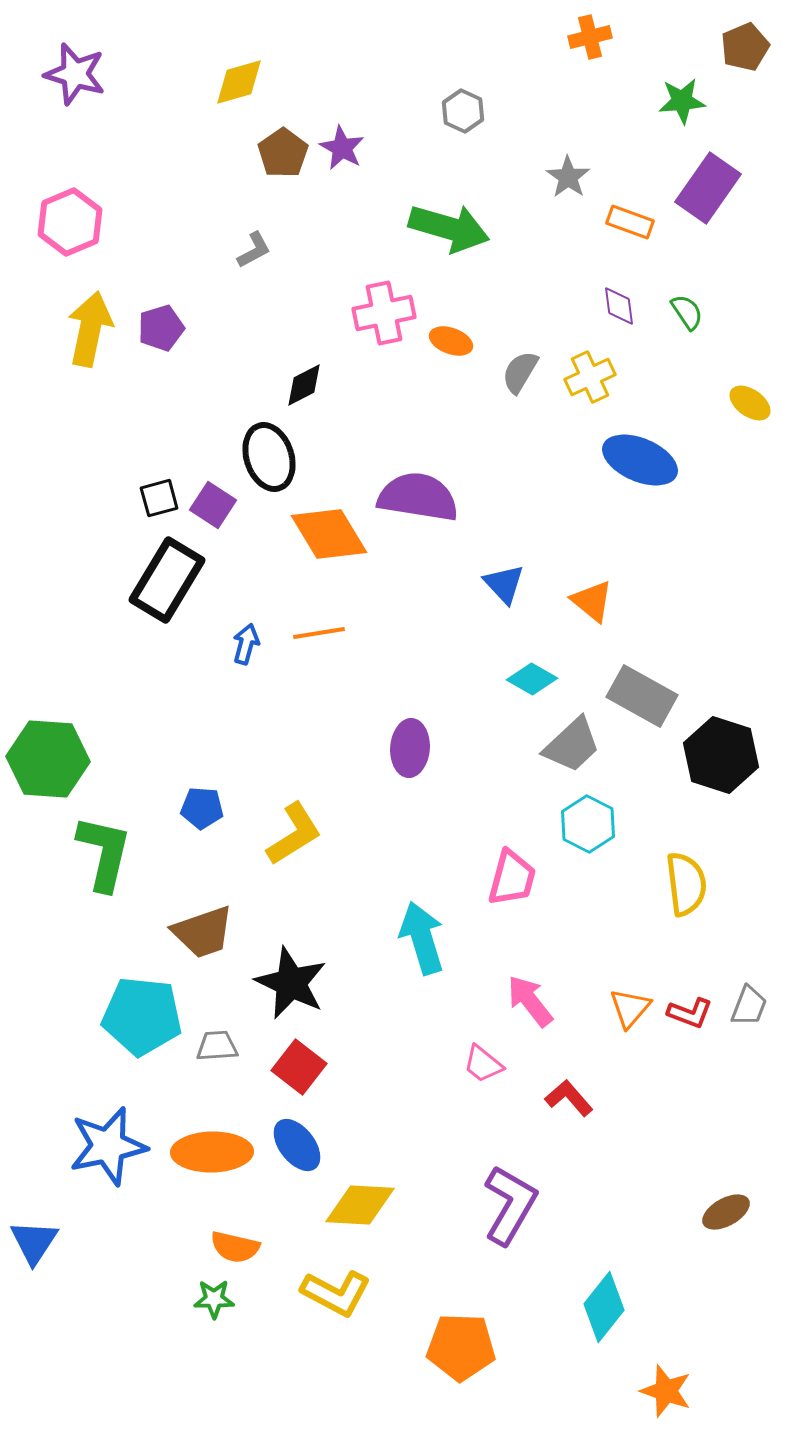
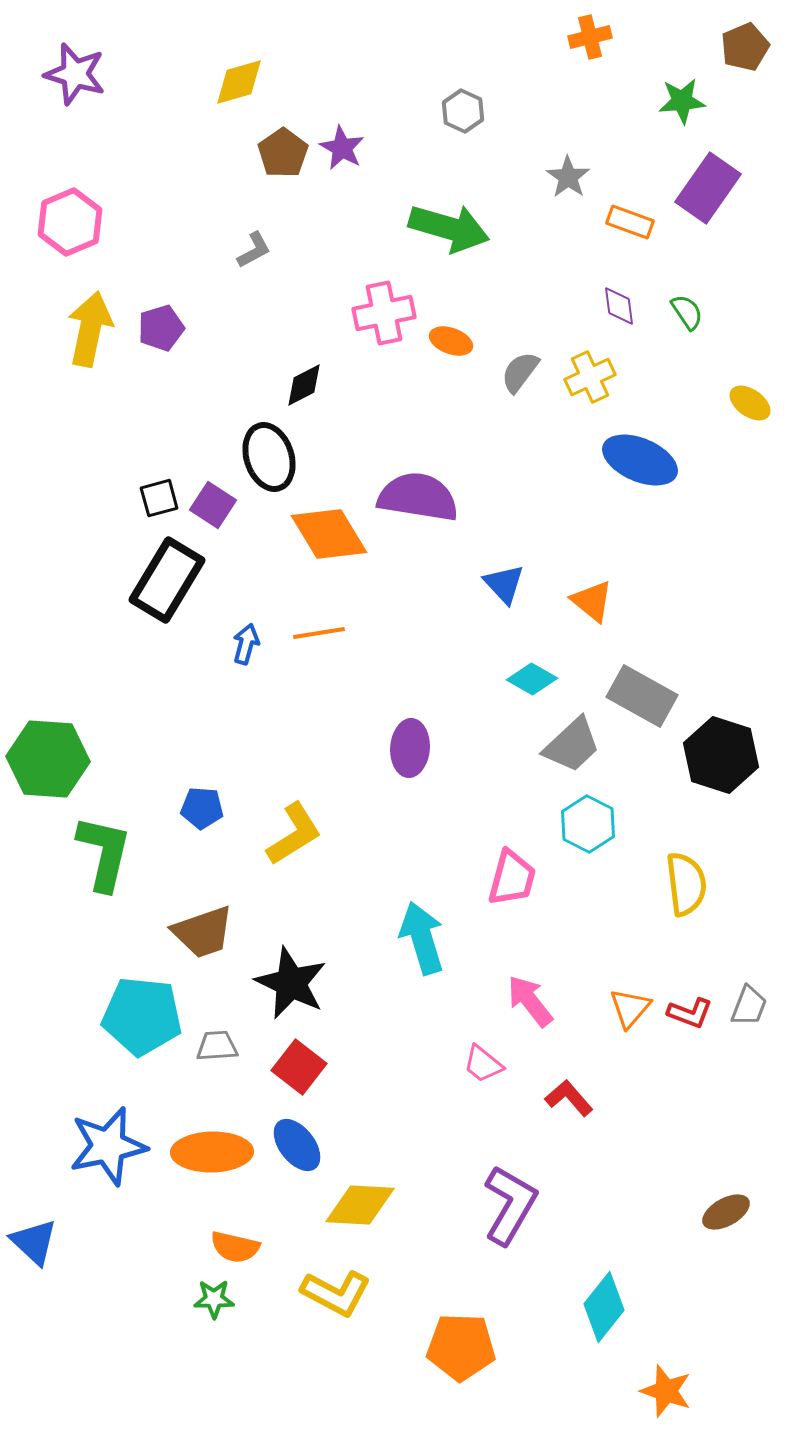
gray semicircle at (520, 372): rotated 6 degrees clockwise
blue triangle at (34, 1242): rotated 20 degrees counterclockwise
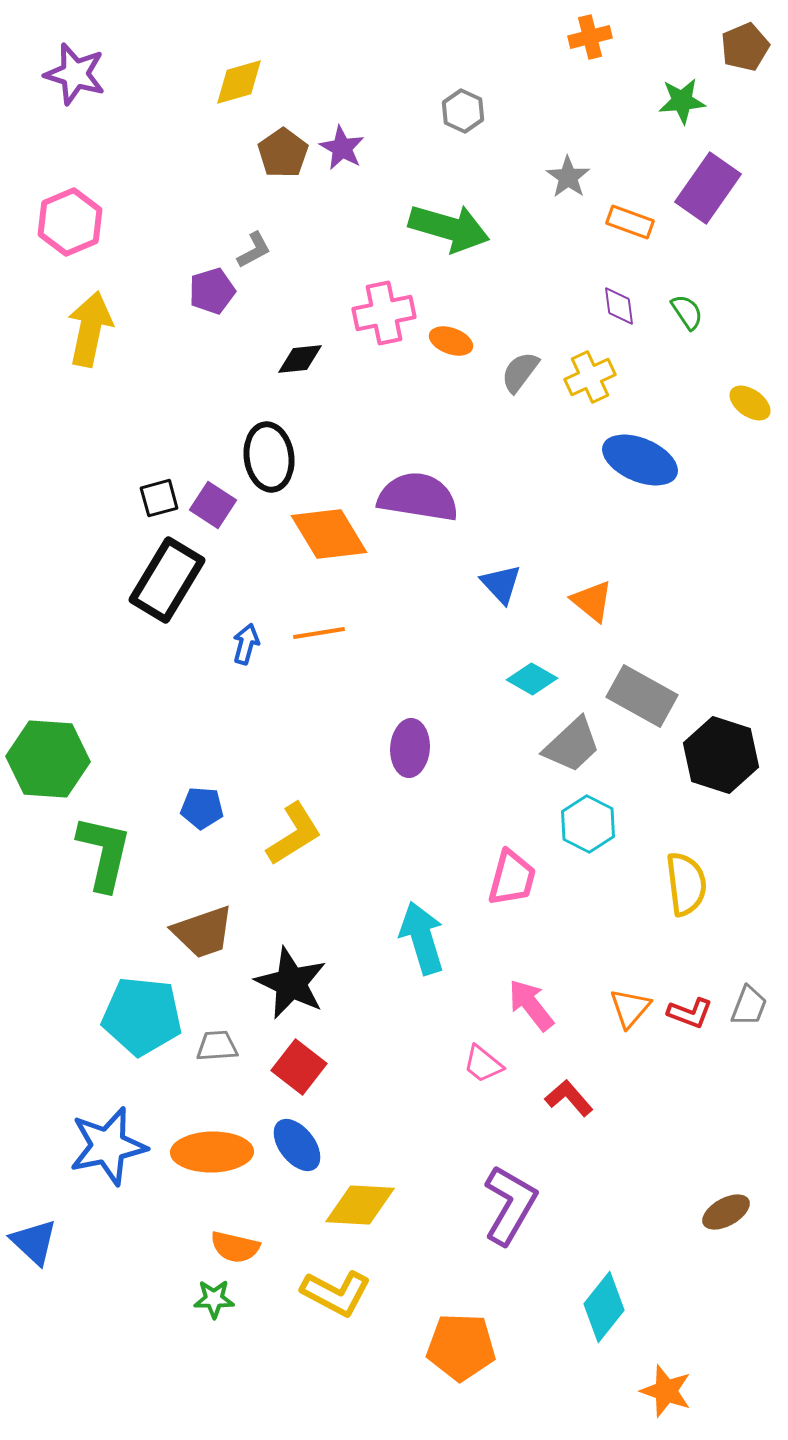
purple pentagon at (161, 328): moved 51 px right, 37 px up
black diamond at (304, 385): moved 4 px left, 26 px up; rotated 21 degrees clockwise
black ellipse at (269, 457): rotated 10 degrees clockwise
blue triangle at (504, 584): moved 3 px left
pink arrow at (530, 1001): moved 1 px right, 4 px down
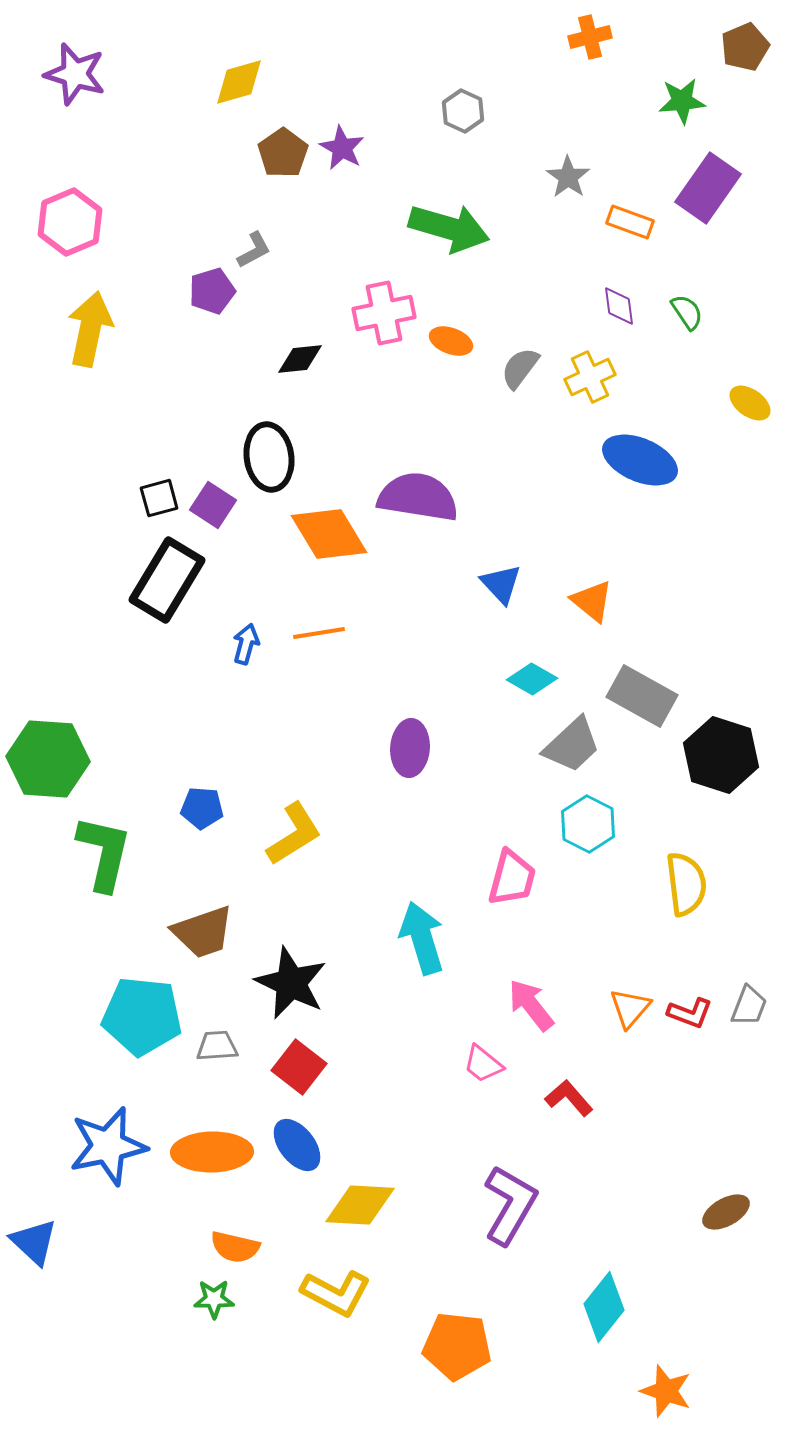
gray semicircle at (520, 372): moved 4 px up
orange pentagon at (461, 1347): moved 4 px left, 1 px up; rotated 4 degrees clockwise
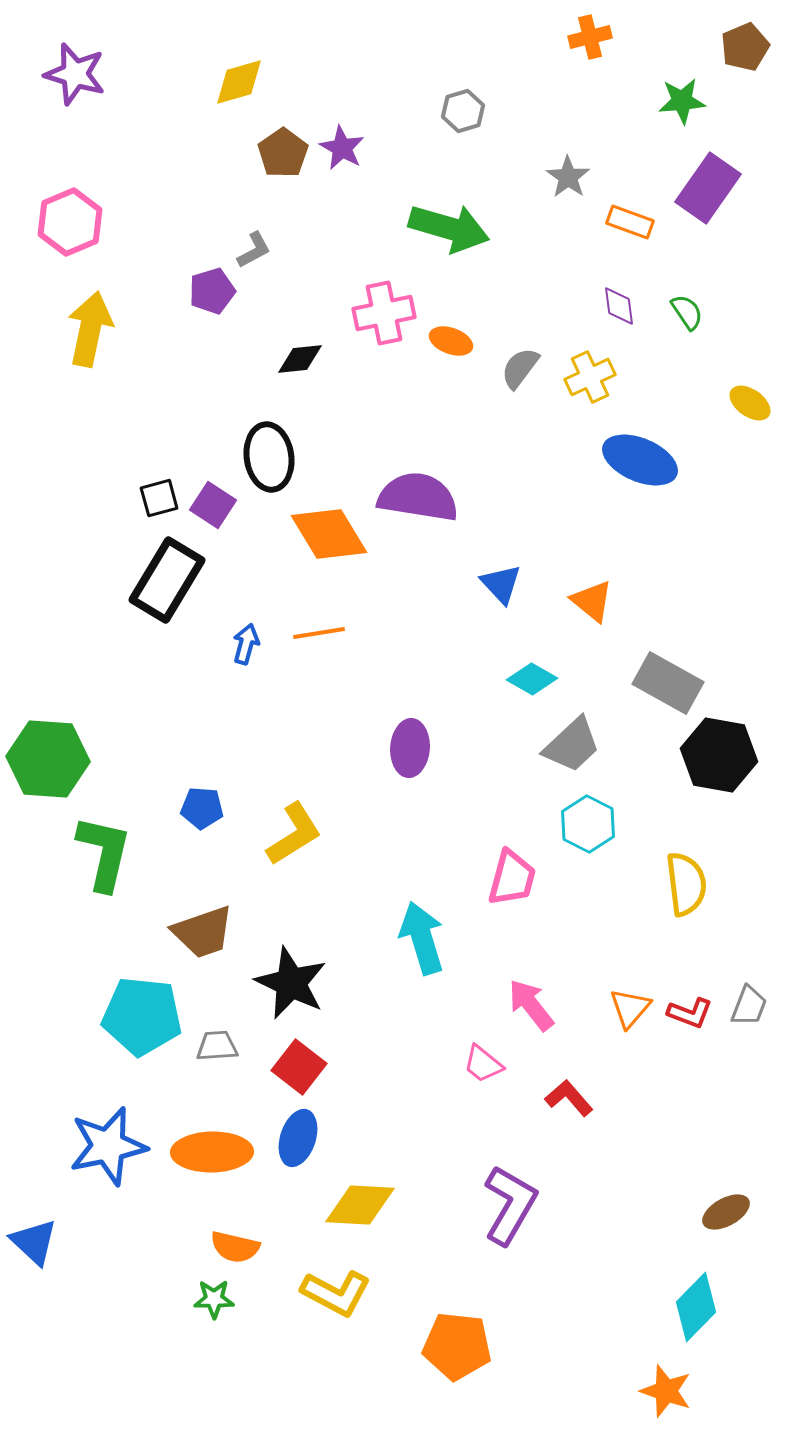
gray hexagon at (463, 111): rotated 18 degrees clockwise
gray rectangle at (642, 696): moved 26 px right, 13 px up
black hexagon at (721, 755): moved 2 px left; rotated 8 degrees counterclockwise
blue ellipse at (297, 1145): moved 1 px right, 7 px up; rotated 56 degrees clockwise
cyan diamond at (604, 1307): moved 92 px right; rotated 6 degrees clockwise
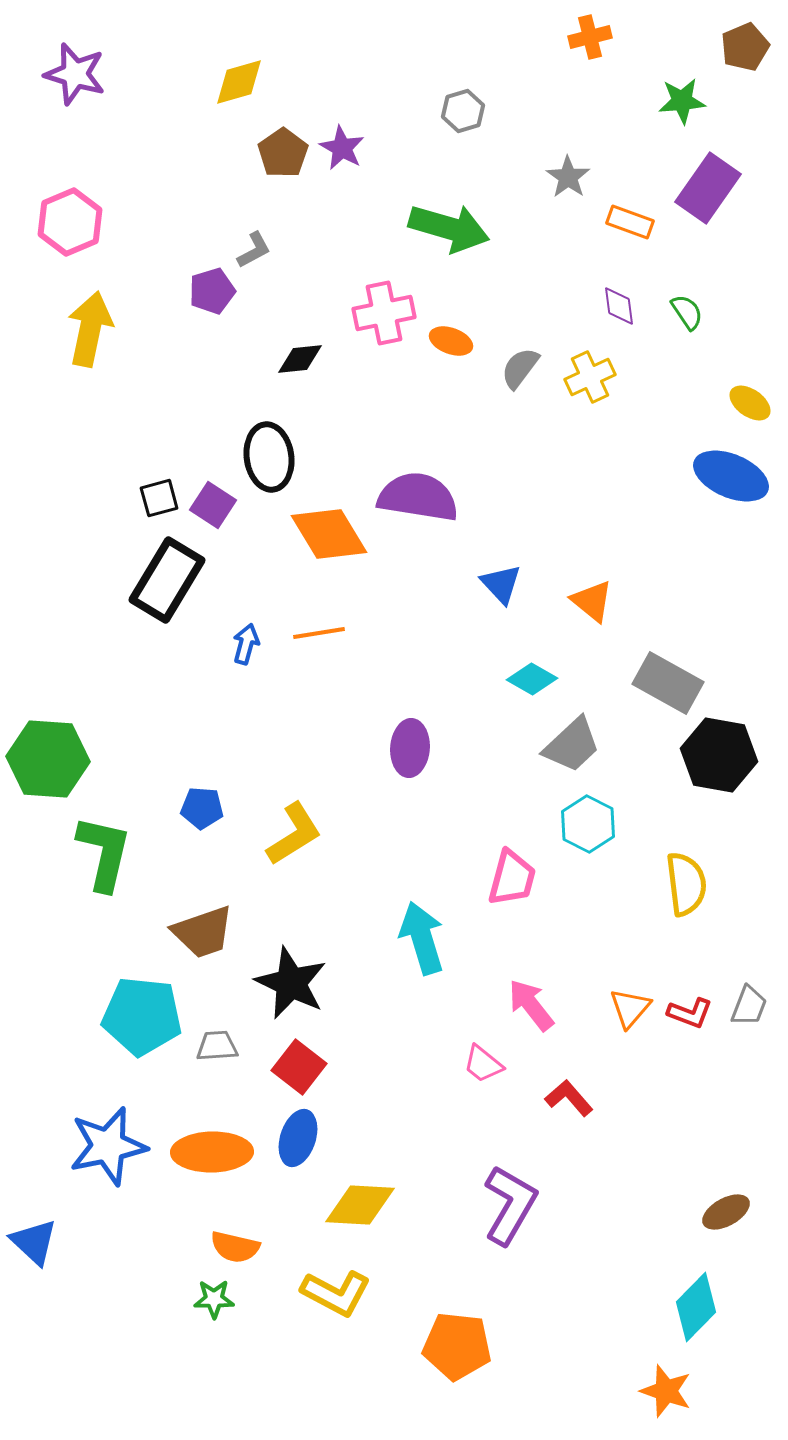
blue ellipse at (640, 460): moved 91 px right, 16 px down
